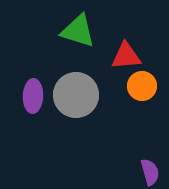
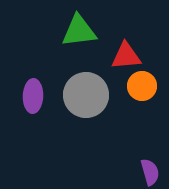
green triangle: moved 1 px right; rotated 24 degrees counterclockwise
gray circle: moved 10 px right
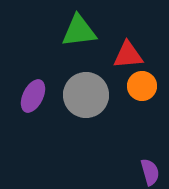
red triangle: moved 2 px right, 1 px up
purple ellipse: rotated 24 degrees clockwise
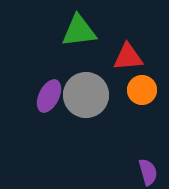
red triangle: moved 2 px down
orange circle: moved 4 px down
purple ellipse: moved 16 px right
purple semicircle: moved 2 px left
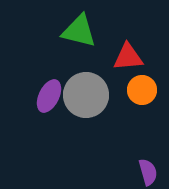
green triangle: rotated 21 degrees clockwise
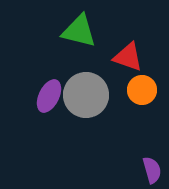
red triangle: rotated 24 degrees clockwise
purple semicircle: moved 4 px right, 2 px up
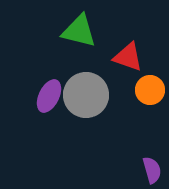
orange circle: moved 8 px right
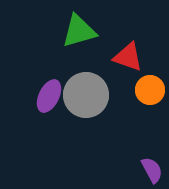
green triangle: rotated 30 degrees counterclockwise
purple semicircle: rotated 12 degrees counterclockwise
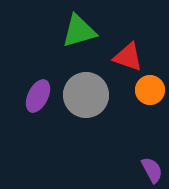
purple ellipse: moved 11 px left
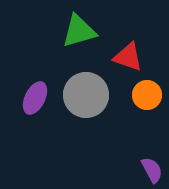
orange circle: moved 3 px left, 5 px down
purple ellipse: moved 3 px left, 2 px down
